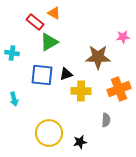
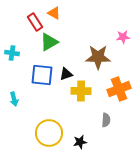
red rectangle: rotated 18 degrees clockwise
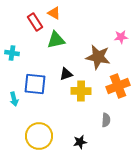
pink star: moved 2 px left
green triangle: moved 7 px right, 2 px up; rotated 18 degrees clockwise
brown star: rotated 10 degrees clockwise
blue square: moved 7 px left, 9 px down
orange cross: moved 1 px left, 3 px up
yellow circle: moved 10 px left, 3 px down
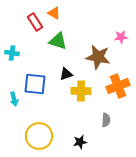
green triangle: moved 2 px right, 1 px down; rotated 30 degrees clockwise
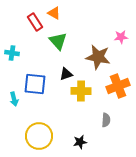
green triangle: rotated 30 degrees clockwise
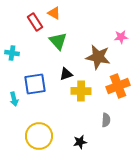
blue square: rotated 15 degrees counterclockwise
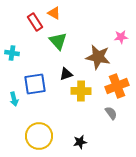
orange cross: moved 1 px left
gray semicircle: moved 5 px right, 7 px up; rotated 40 degrees counterclockwise
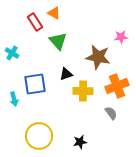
cyan cross: rotated 24 degrees clockwise
yellow cross: moved 2 px right
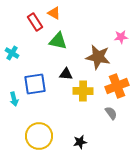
green triangle: rotated 36 degrees counterclockwise
black triangle: rotated 24 degrees clockwise
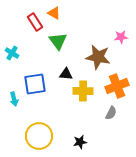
green triangle: rotated 42 degrees clockwise
gray semicircle: rotated 64 degrees clockwise
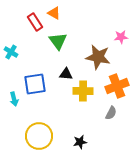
cyan cross: moved 1 px left, 1 px up
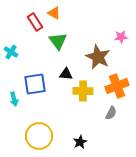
brown star: rotated 15 degrees clockwise
black star: rotated 16 degrees counterclockwise
